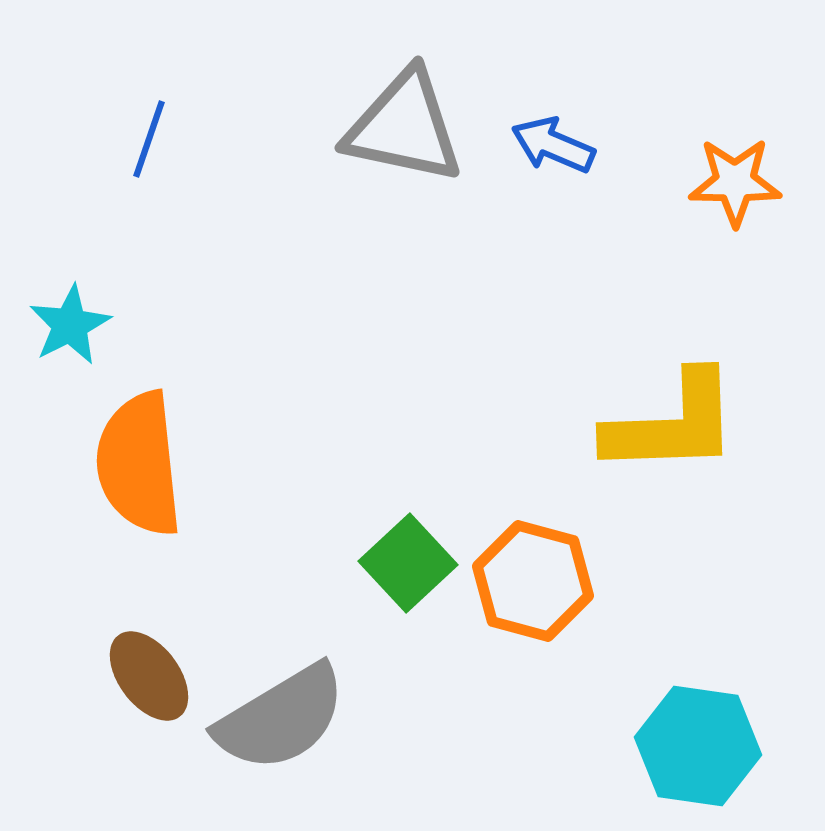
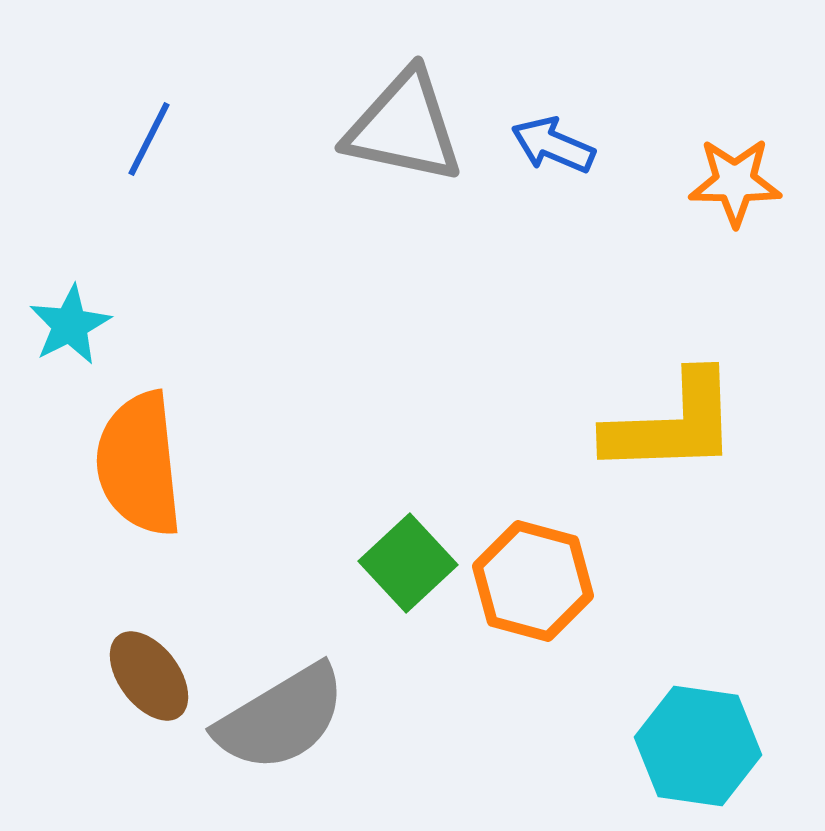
blue line: rotated 8 degrees clockwise
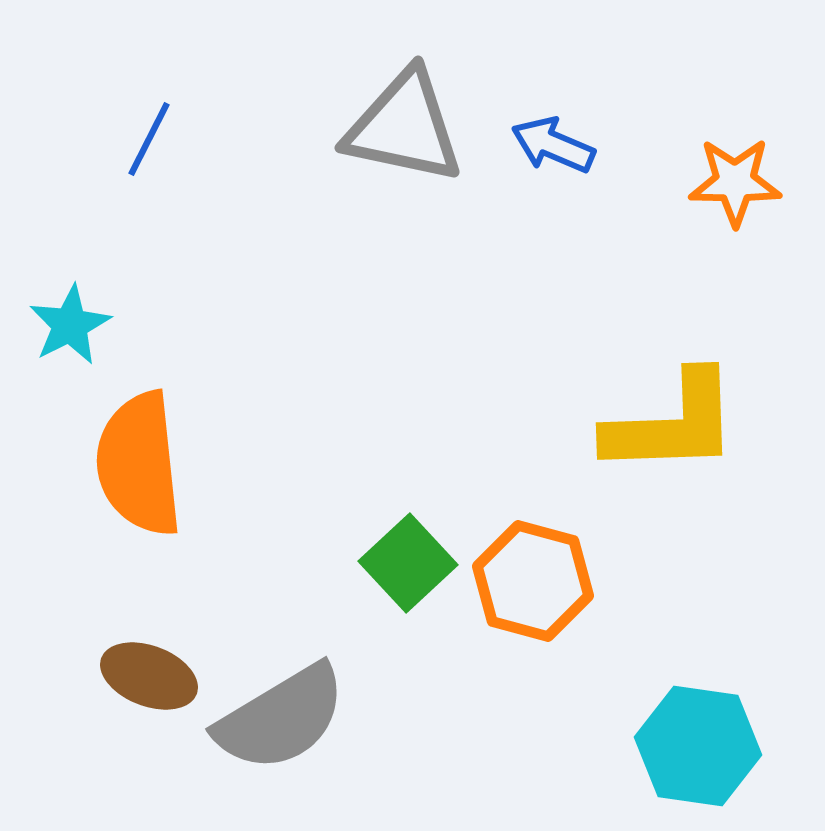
brown ellipse: rotated 32 degrees counterclockwise
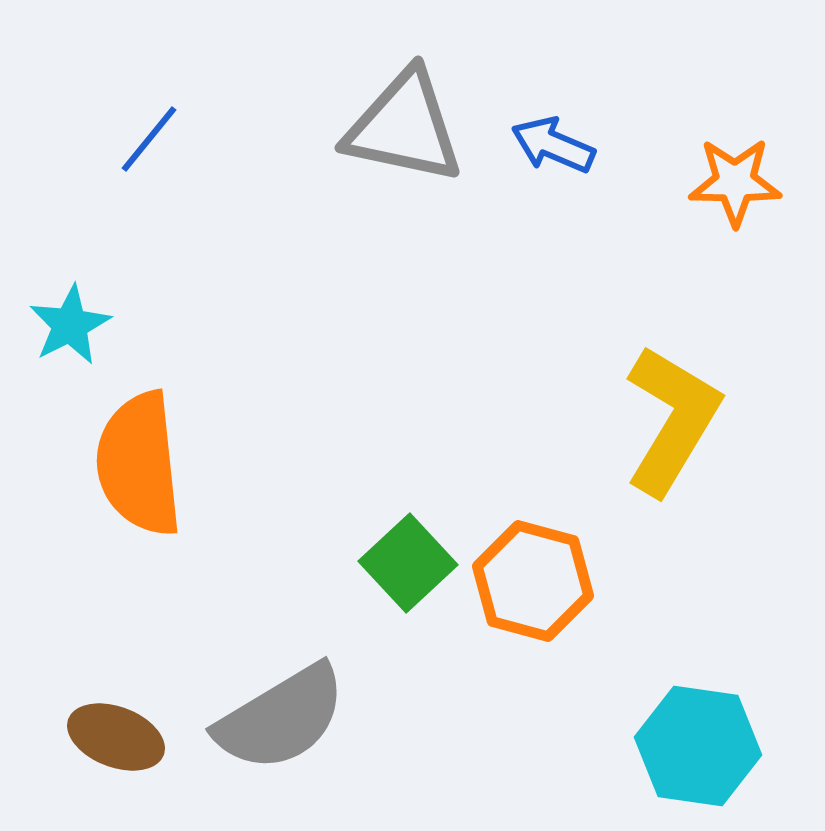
blue line: rotated 12 degrees clockwise
yellow L-shape: moved 4 px up; rotated 57 degrees counterclockwise
brown ellipse: moved 33 px left, 61 px down
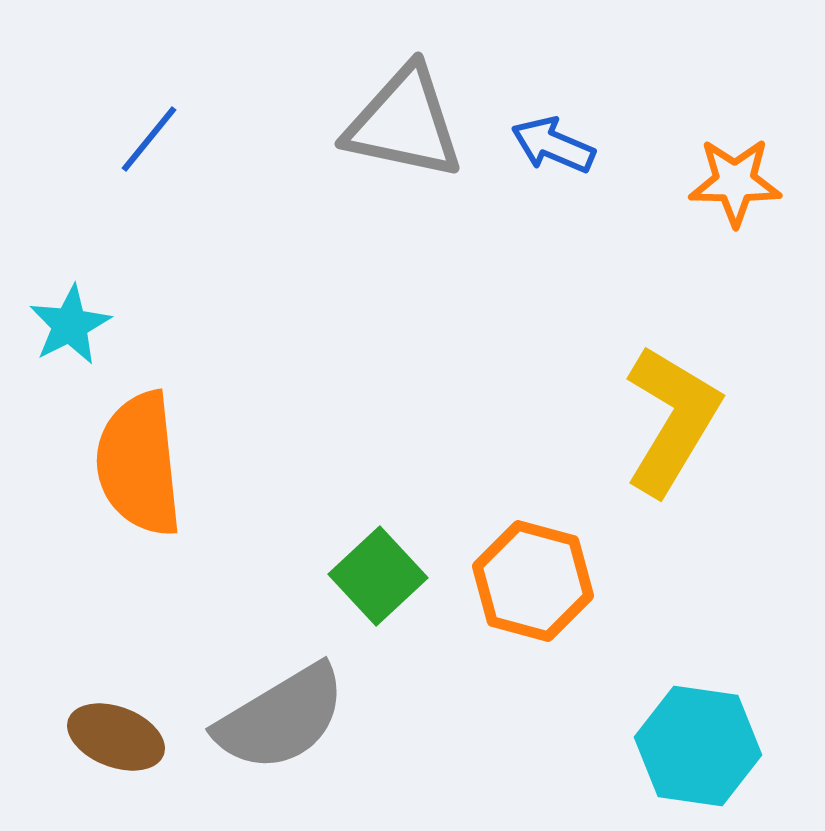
gray triangle: moved 4 px up
green square: moved 30 px left, 13 px down
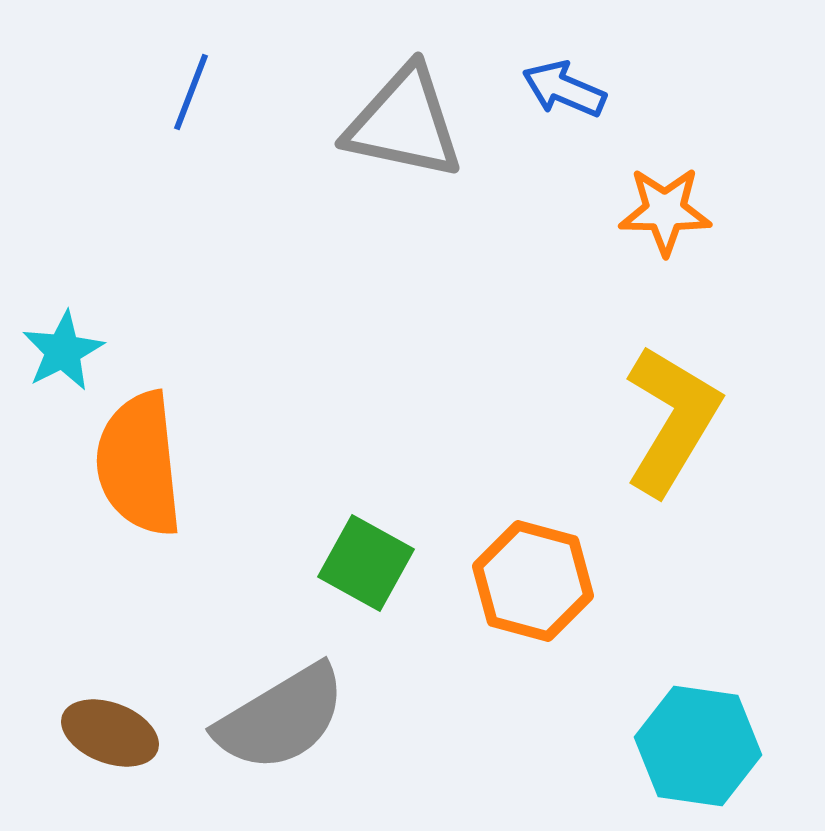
blue line: moved 42 px right, 47 px up; rotated 18 degrees counterclockwise
blue arrow: moved 11 px right, 56 px up
orange star: moved 70 px left, 29 px down
cyan star: moved 7 px left, 26 px down
green square: moved 12 px left, 13 px up; rotated 18 degrees counterclockwise
brown ellipse: moved 6 px left, 4 px up
